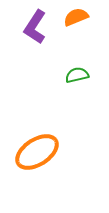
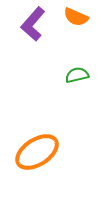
orange semicircle: rotated 135 degrees counterclockwise
purple L-shape: moved 2 px left, 3 px up; rotated 8 degrees clockwise
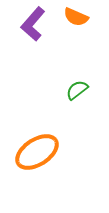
green semicircle: moved 15 px down; rotated 25 degrees counterclockwise
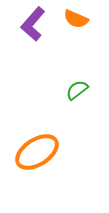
orange semicircle: moved 2 px down
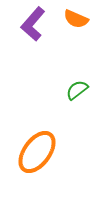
orange ellipse: rotated 21 degrees counterclockwise
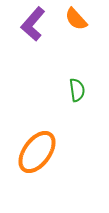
orange semicircle: rotated 25 degrees clockwise
green semicircle: rotated 120 degrees clockwise
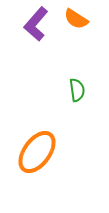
orange semicircle: rotated 15 degrees counterclockwise
purple L-shape: moved 3 px right
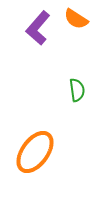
purple L-shape: moved 2 px right, 4 px down
orange ellipse: moved 2 px left
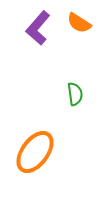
orange semicircle: moved 3 px right, 4 px down
green semicircle: moved 2 px left, 4 px down
